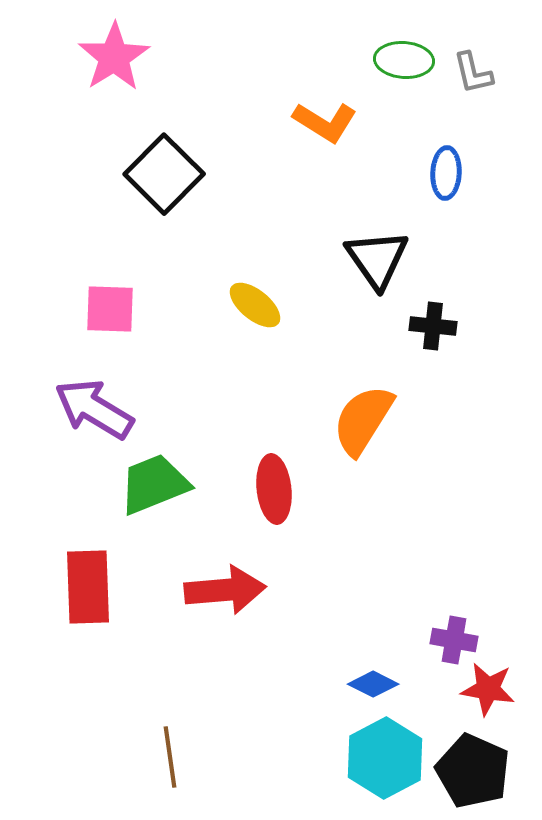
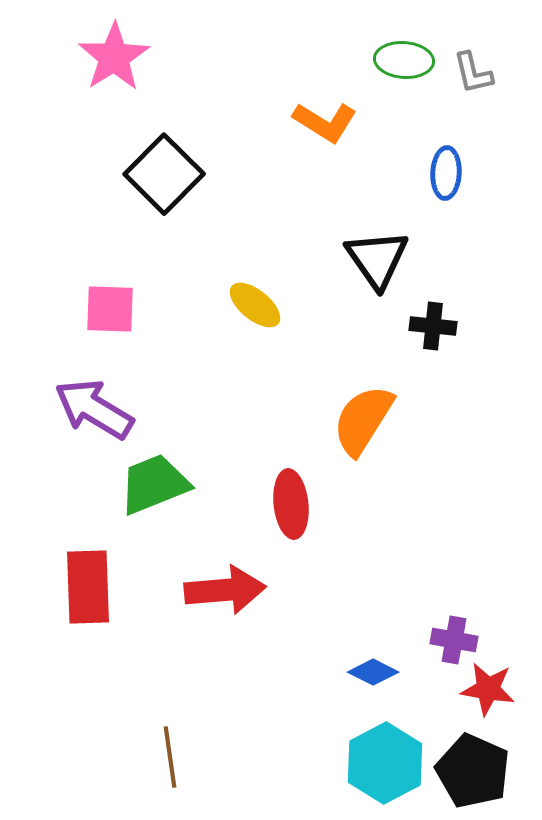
red ellipse: moved 17 px right, 15 px down
blue diamond: moved 12 px up
cyan hexagon: moved 5 px down
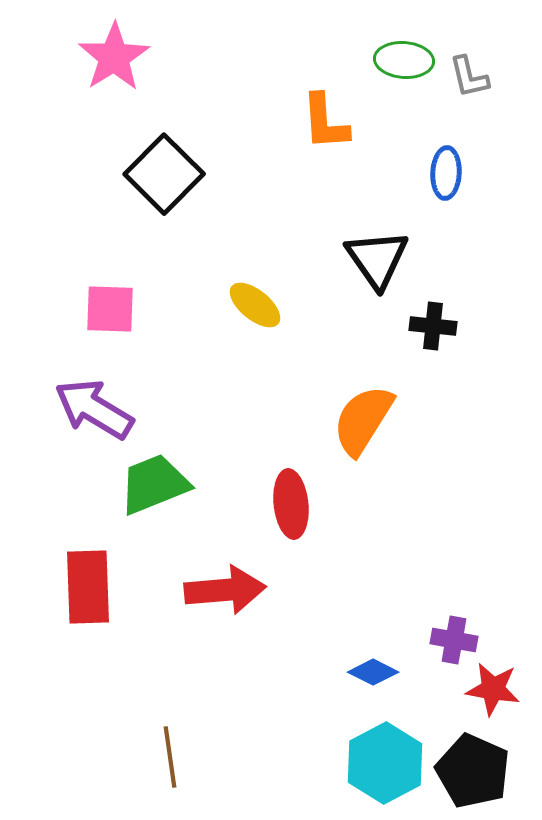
gray L-shape: moved 4 px left, 4 px down
orange L-shape: rotated 54 degrees clockwise
red star: moved 5 px right
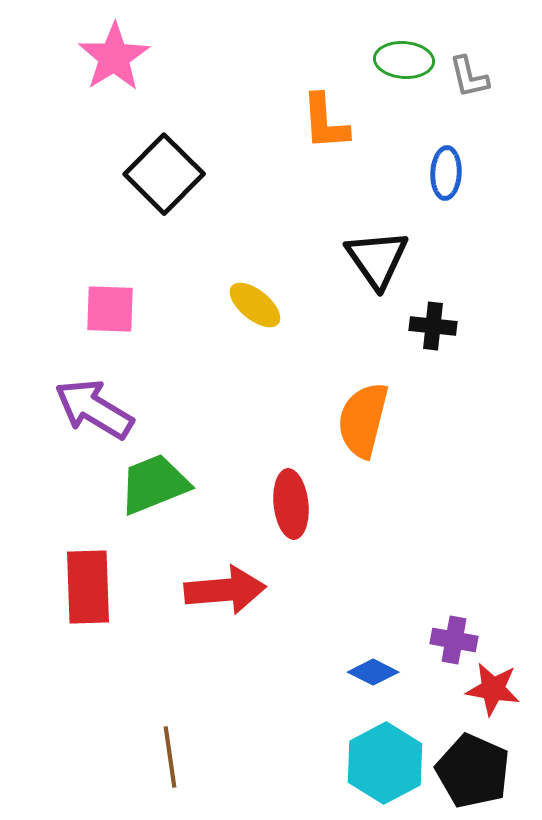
orange semicircle: rotated 18 degrees counterclockwise
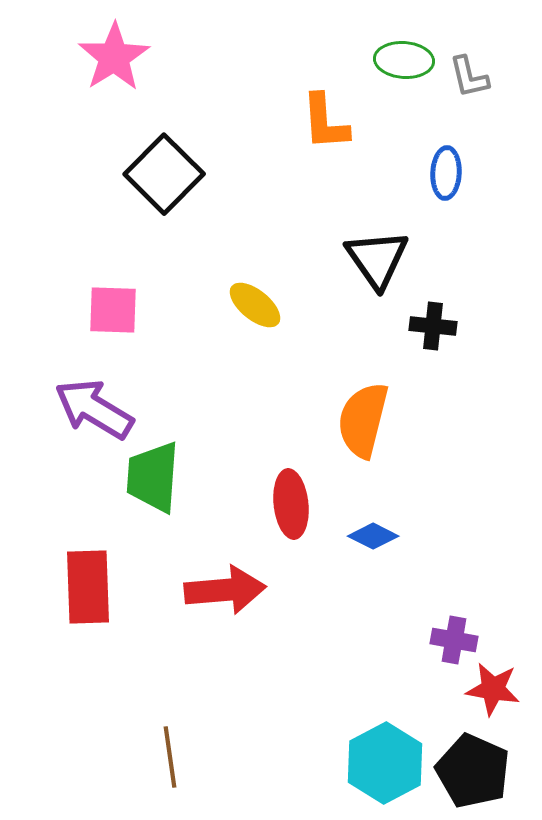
pink square: moved 3 px right, 1 px down
green trapezoid: moved 1 px left, 7 px up; rotated 64 degrees counterclockwise
blue diamond: moved 136 px up
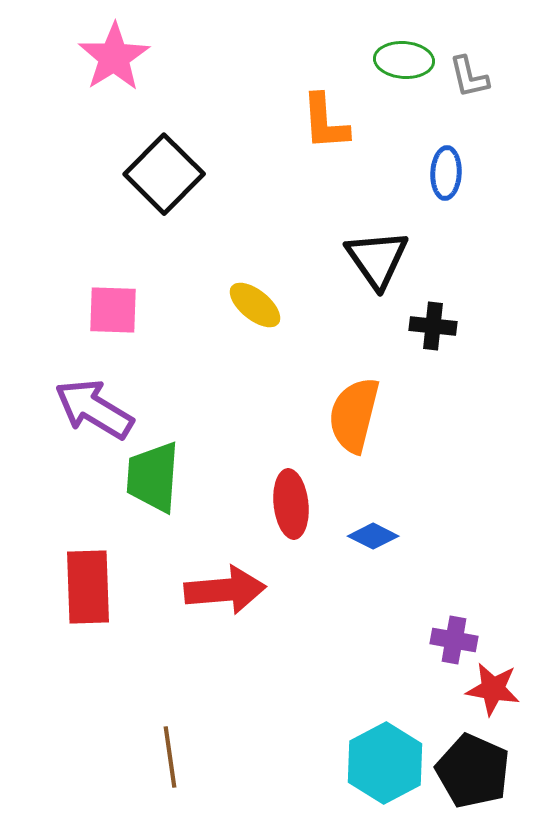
orange semicircle: moved 9 px left, 5 px up
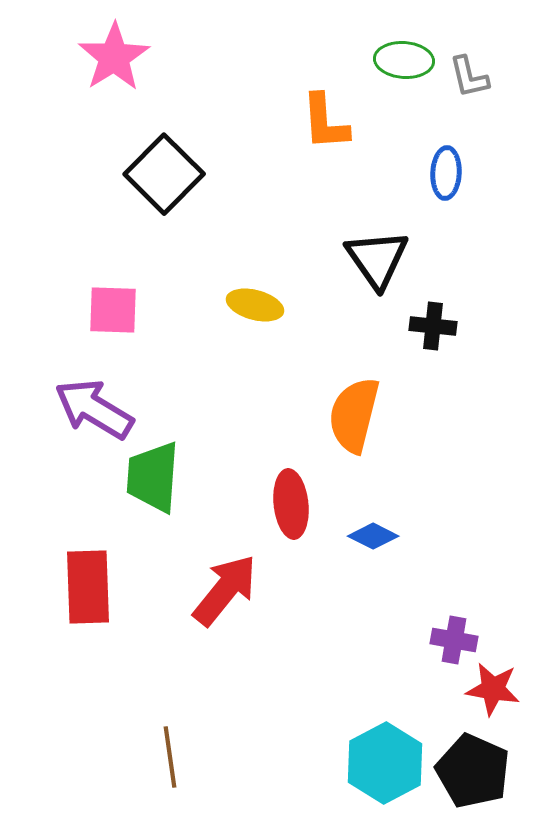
yellow ellipse: rotated 24 degrees counterclockwise
red arrow: rotated 46 degrees counterclockwise
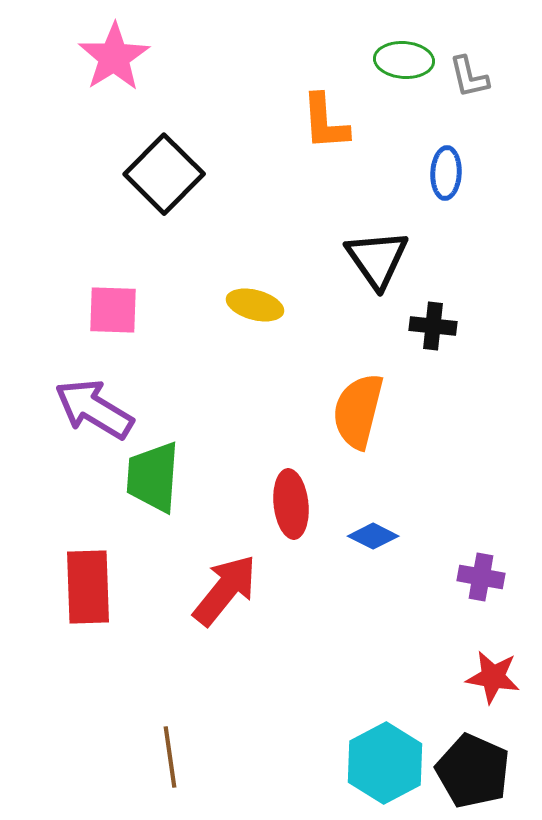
orange semicircle: moved 4 px right, 4 px up
purple cross: moved 27 px right, 63 px up
red star: moved 12 px up
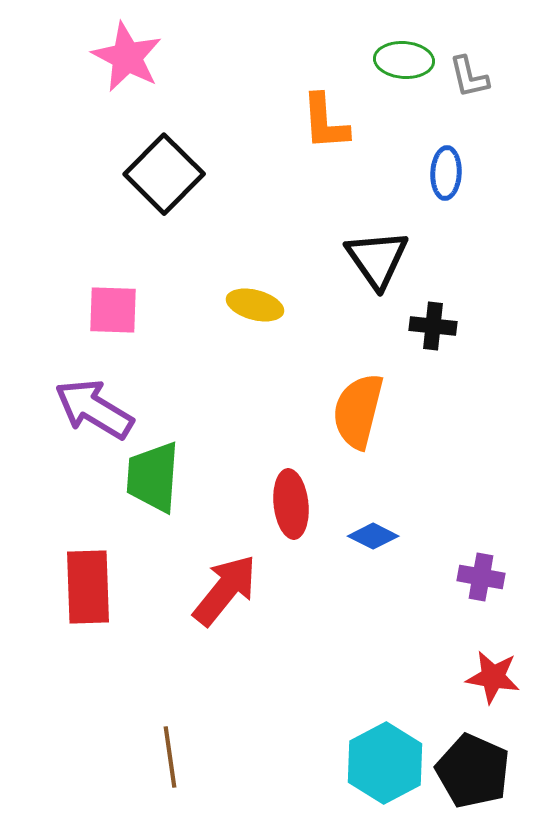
pink star: moved 13 px right; rotated 12 degrees counterclockwise
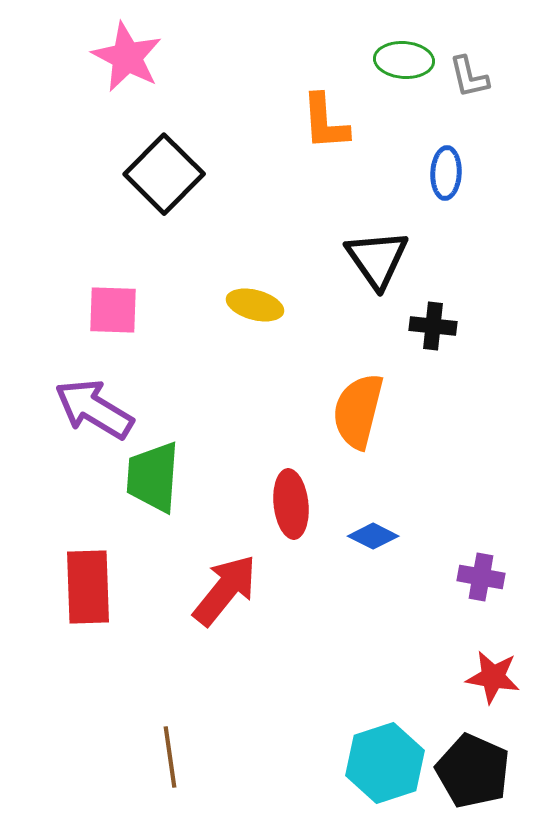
cyan hexagon: rotated 10 degrees clockwise
